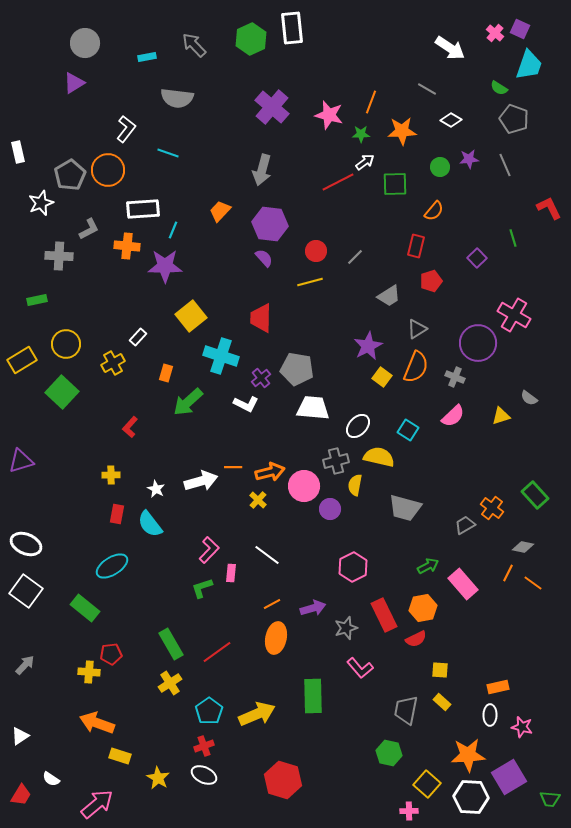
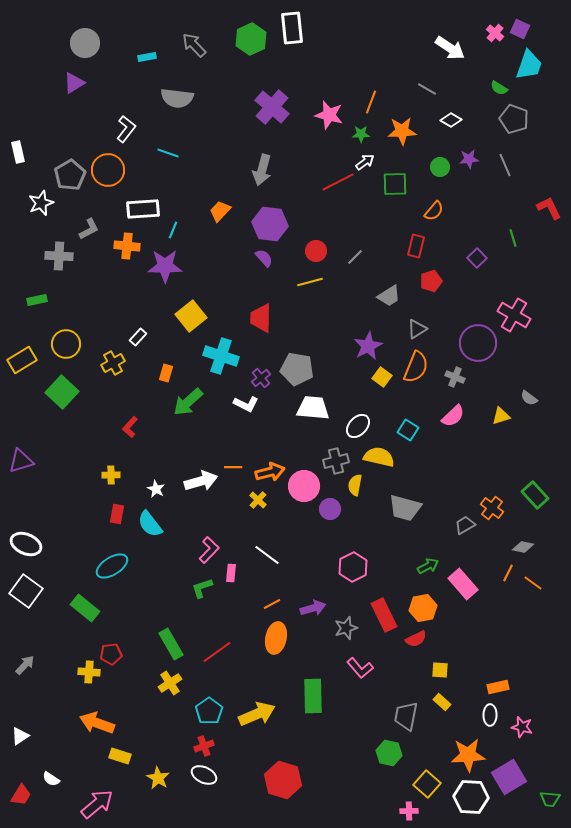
gray trapezoid at (406, 710): moved 6 px down
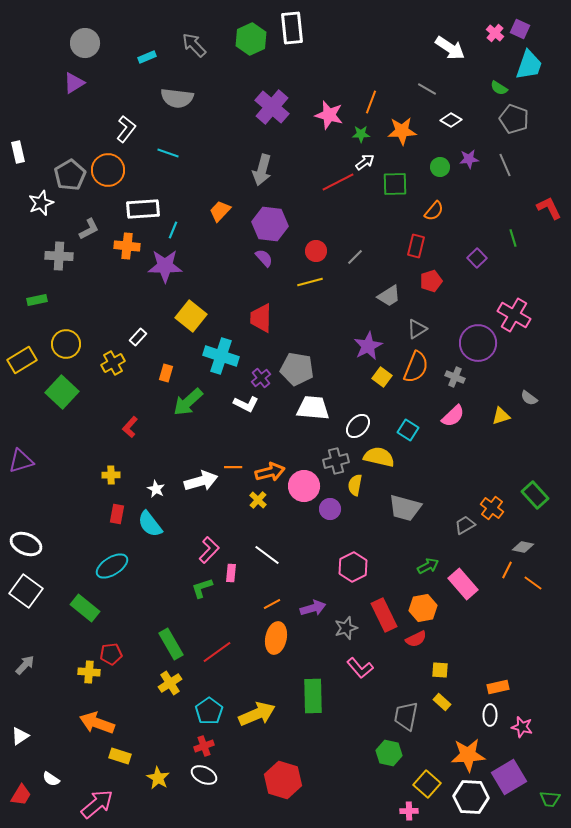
cyan rectangle at (147, 57): rotated 12 degrees counterclockwise
yellow square at (191, 316): rotated 12 degrees counterclockwise
orange line at (508, 573): moved 1 px left, 3 px up
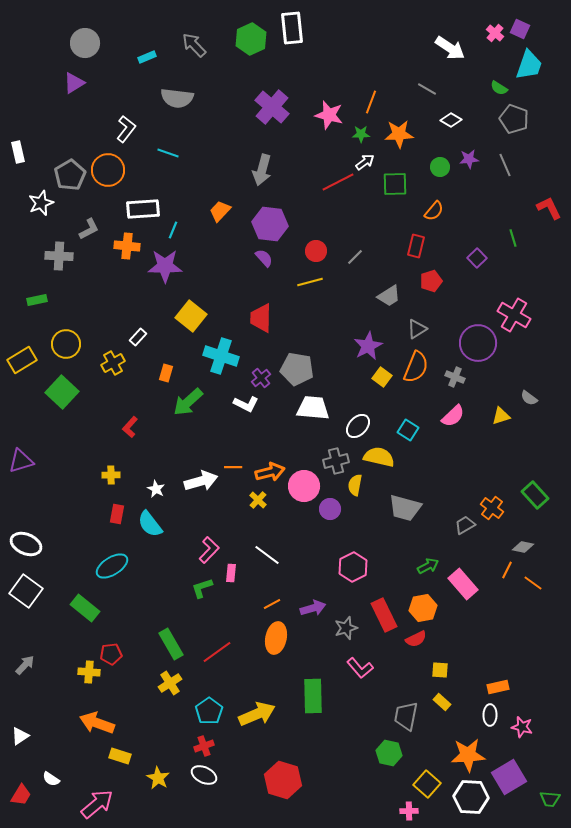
orange star at (402, 131): moved 3 px left, 3 px down
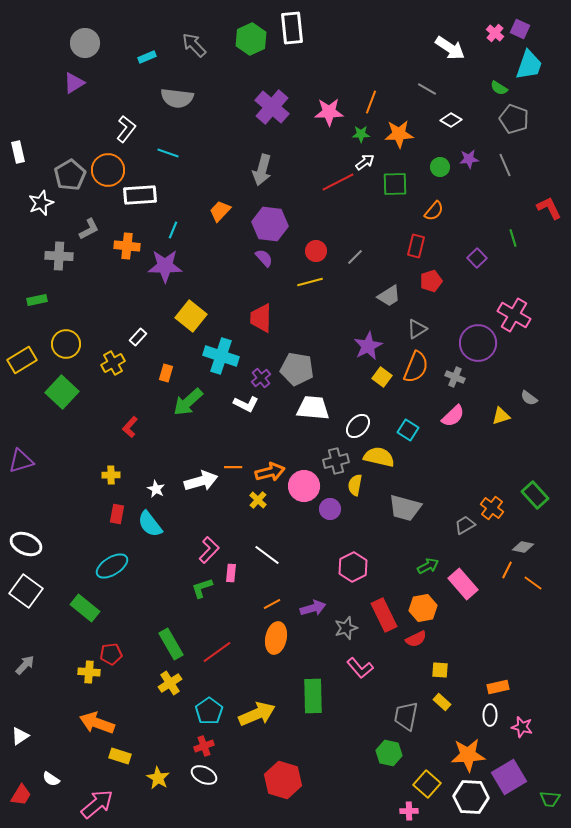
pink star at (329, 115): moved 3 px up; rotated 16 degrees counterclockwise
white rectangle at (143, 209): moved 3 px left, 14 px up
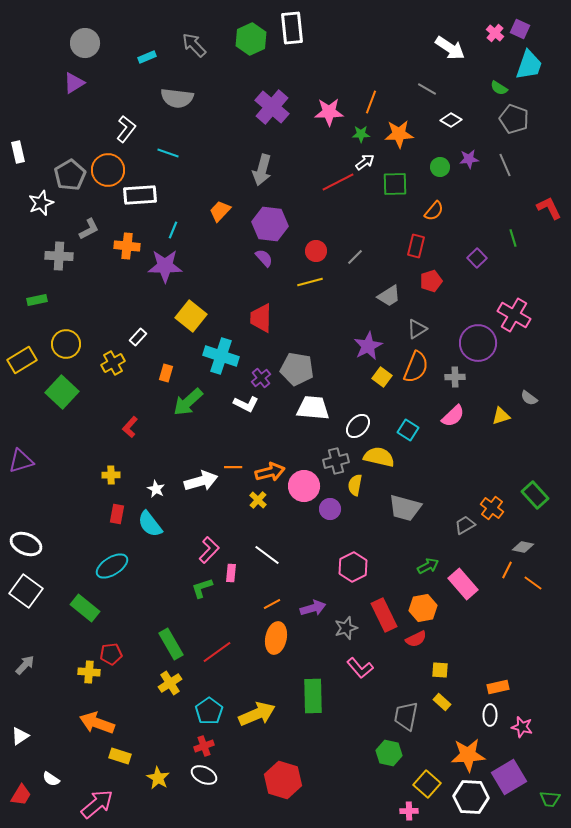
gray cross at (455, 377): rotated 24 degrees counterclockwise
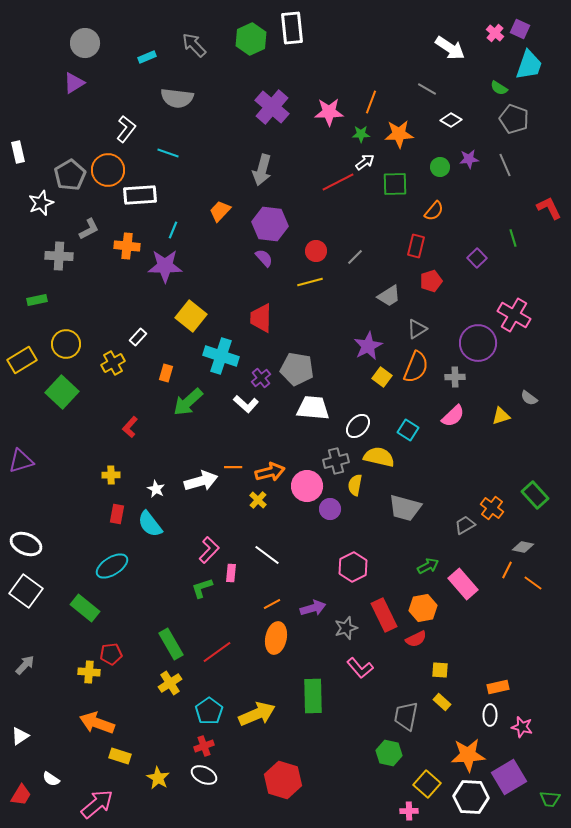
white L-shape at (246, 404): rotated 15 degrees clockwise
pink circle at (304, 486): moved 3 px right
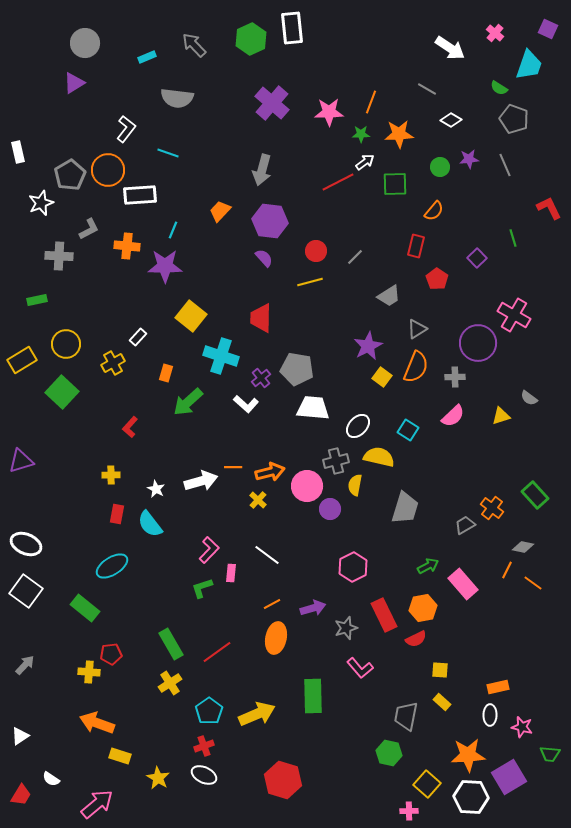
purple square at (520, 29): moved 28 px right
purple cross at (272, 107): moved 4 px up
purple hexagon at (270, 224): moved 3 px up
red pentagon at (431, 281): moved 6 px right, 2 px up; rotated 20 degrees counterclockwise
gray trapezoid at (405, 508): rotated 88 degrees counterclockwise
green trapezoid at (550, 799): moved 45 px up
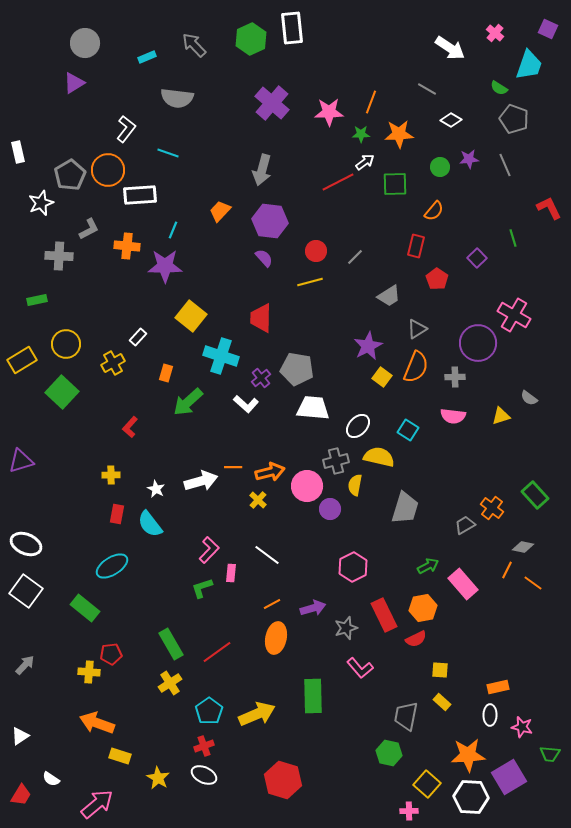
pink semicircle at (453, 416): rotated 50 degrees clockwise
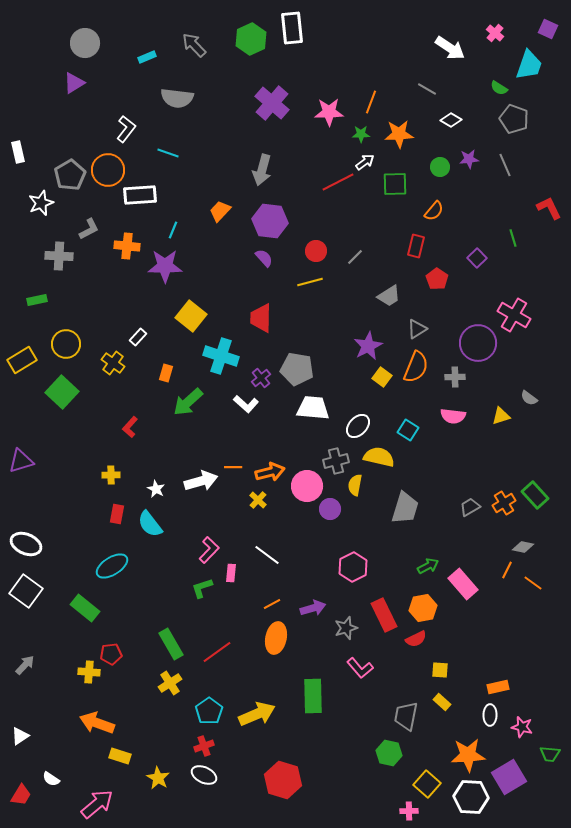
yellow cross at (113, 363): rotated 25 degrees counterclockwise
orange cross at (492, 508): moved 12 px right, 5 px up; rotated 20 degrees clockwise
gray trapezoid at (465, 525): moved 5 px right, 18 px up
